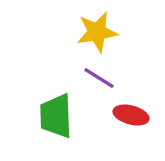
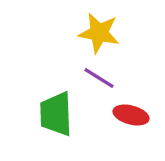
yellow star: moved 2 px right, 1 px down; rotated 21 degrees clockwise
green trapezoid: moved 2 px up
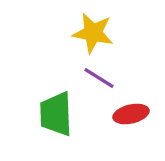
yellow star: moved 6 px left
red ellipse: moved 1 px up; rotated 28 degrees counterclockwise
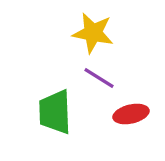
green trapezoid: moved 1 px left, 2 px up
